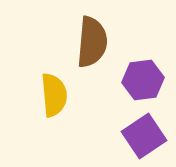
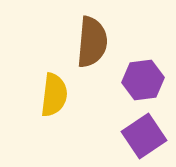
yellow semicircle: rotated 12 degrees clockwise
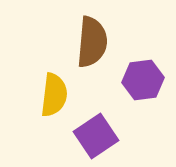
purple square: moved 48 px left
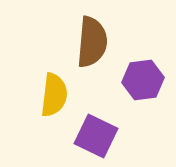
purple square: rotated 30 degrees counterclockwise
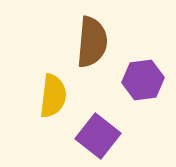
yellow semicircle: moved 1 px left, 1 px down
purple square: moved 2 px right; rotated 12 degrees clockwise
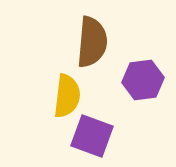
yellow semicircle: moved 14 px right
purple square: moved 6 px left; rotated 18 degrees counterclockwise
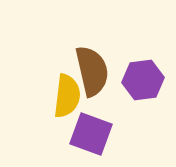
brown semicircle: moved 29 px down; rotated 18 degrees counterclockwise
purple square: moved 1 px left, 2 px up
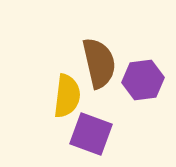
brown semicircle: moved 7 px right, 8 px up
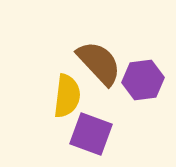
brown semicircle: rotated 30 degrees counterclockwise
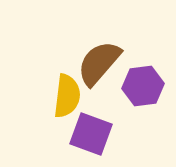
brown semicircle: rotated 96 degrees counterclockwise
purple hexagon: moved 6 px down
